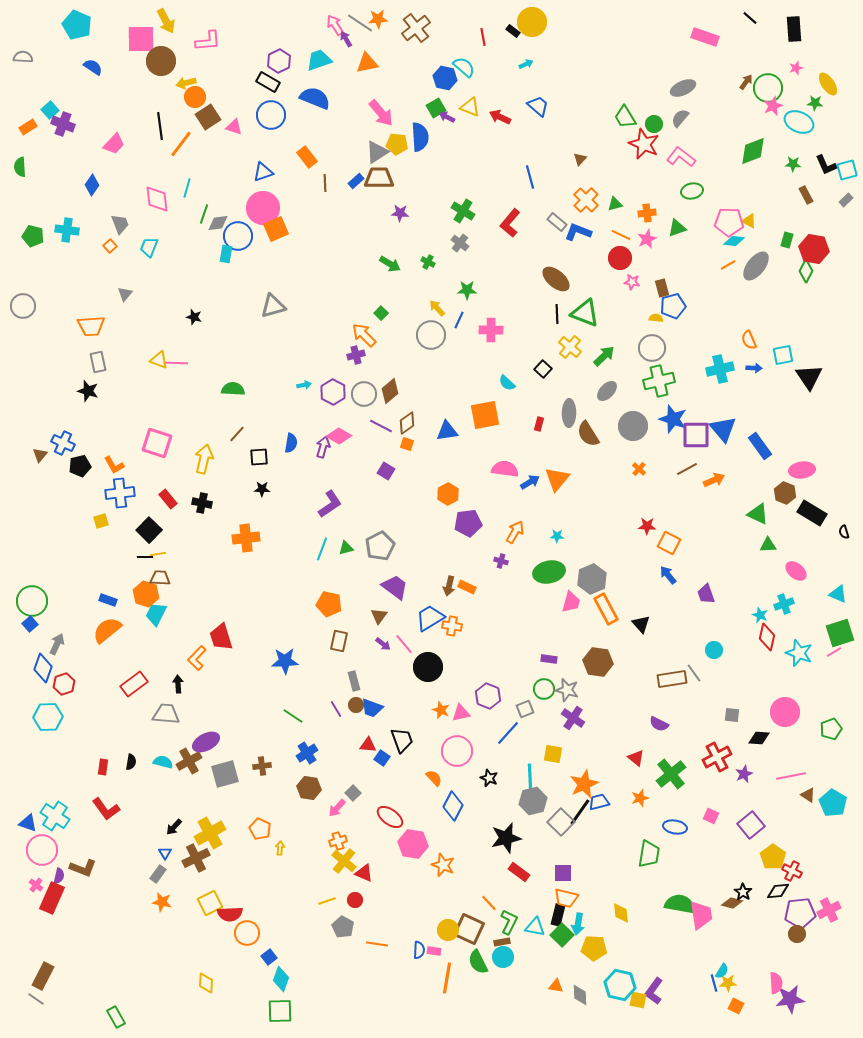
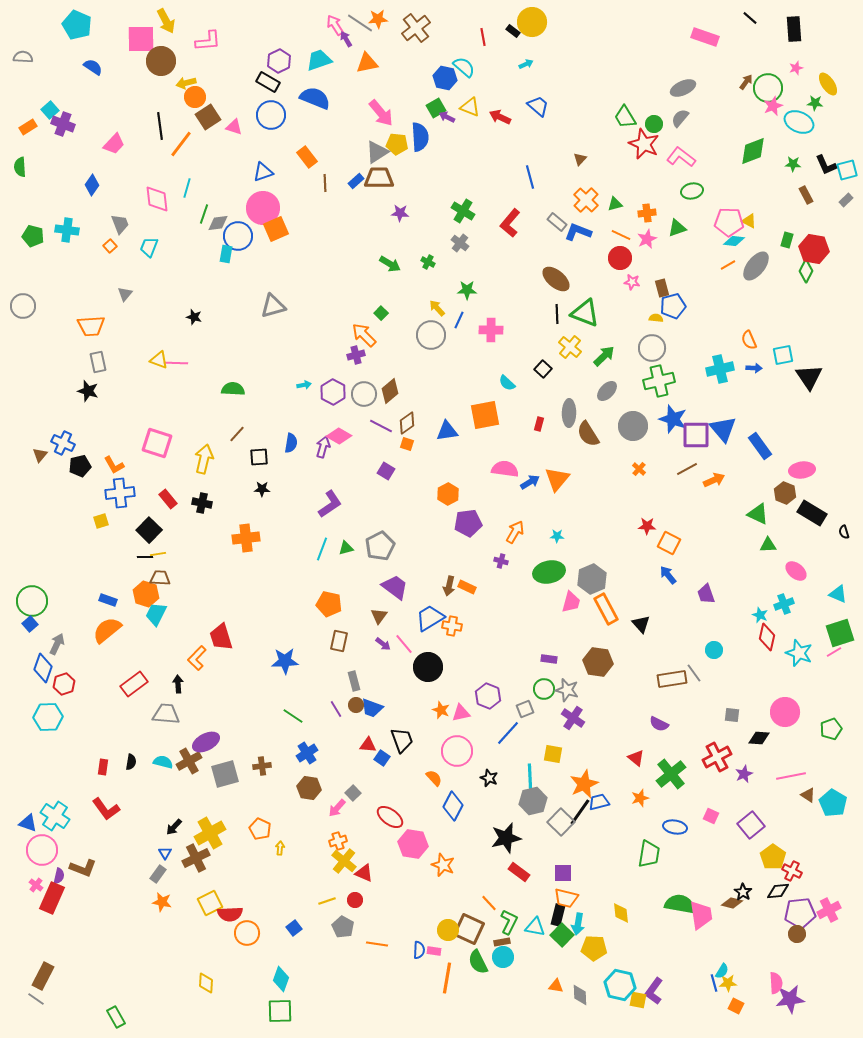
blue square at (269, 957): moved 25 px right, 29 px up
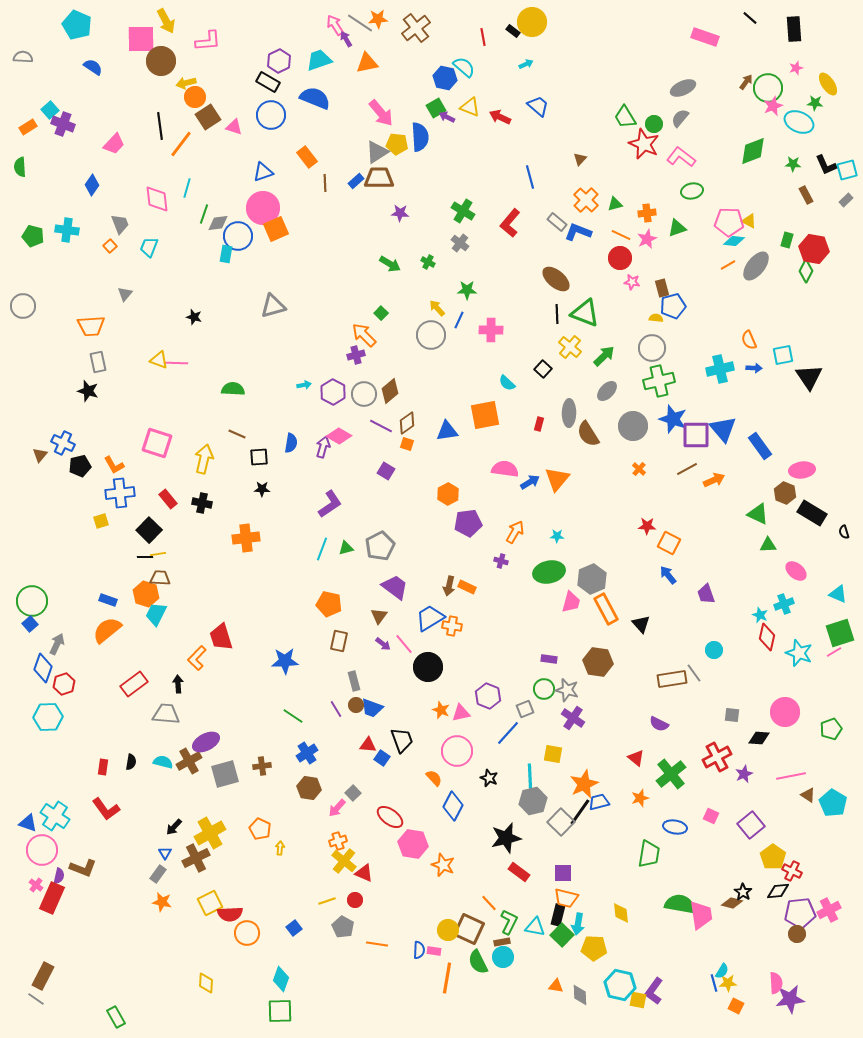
brown line at (237, 434): rotated 72 degrees clockwise
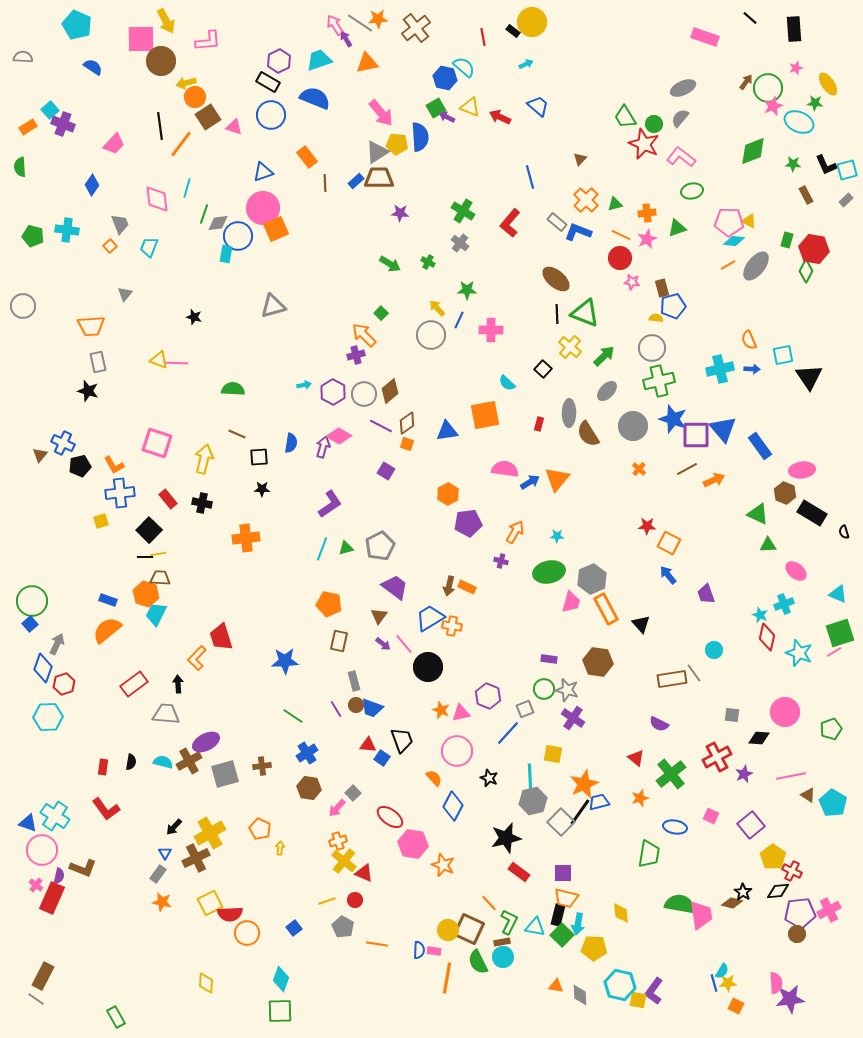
blue arrow at (754, 368): moved 2 px left, 1 px down
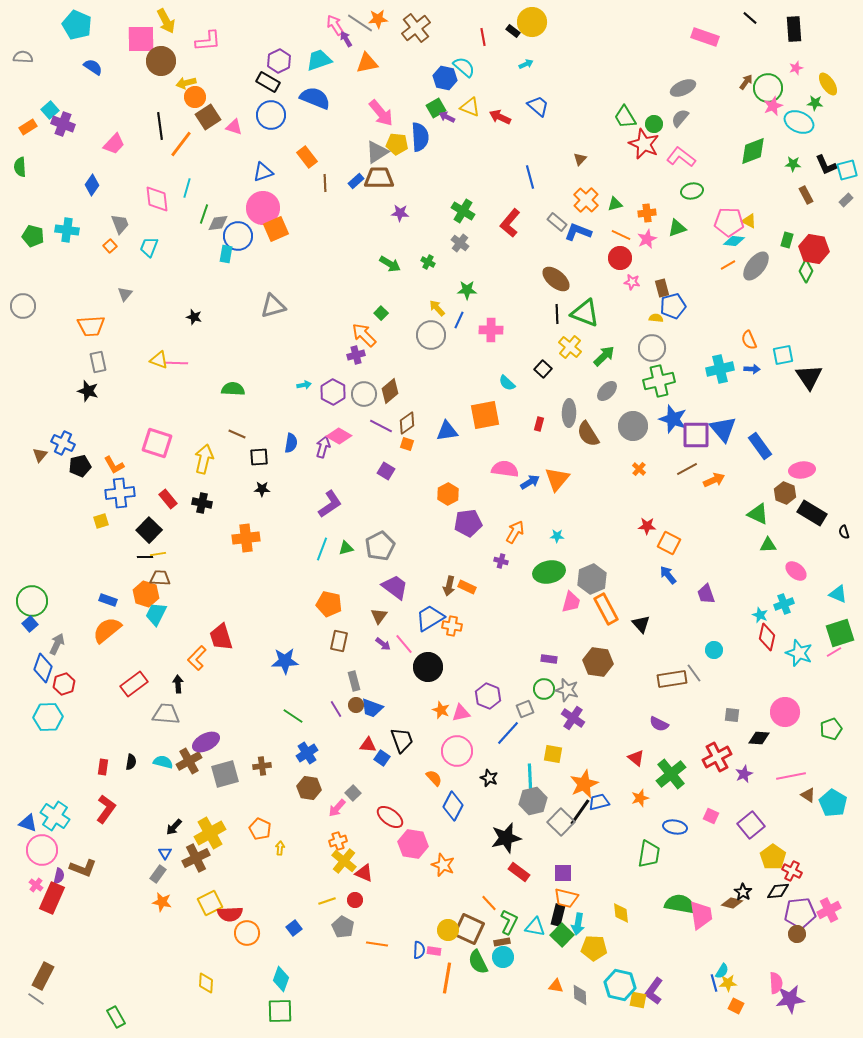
red L-shape at (106, 809): rotated 108 degrees counterclockwise
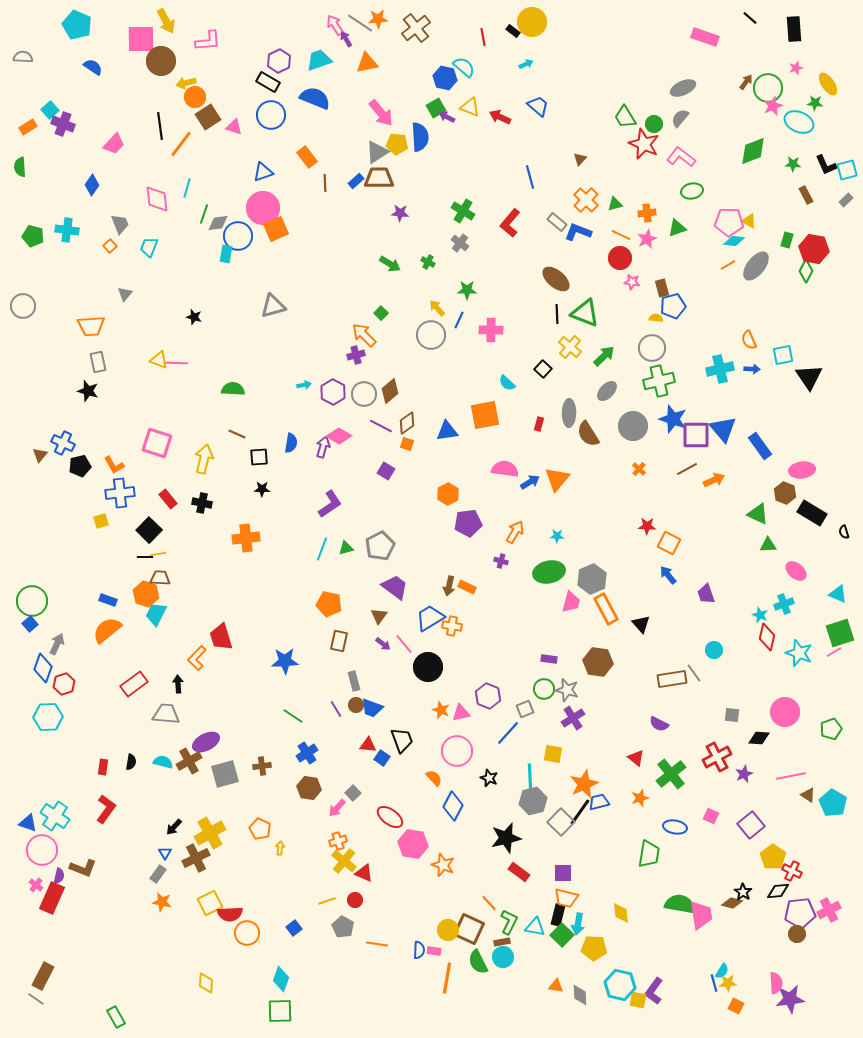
purple cross at (573, 718): rotated 25 degrees clockwise
